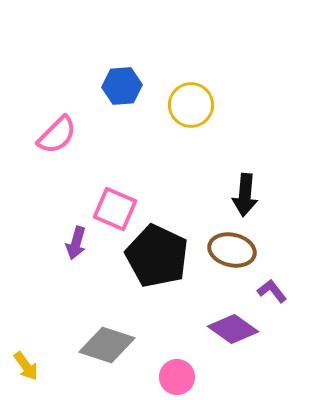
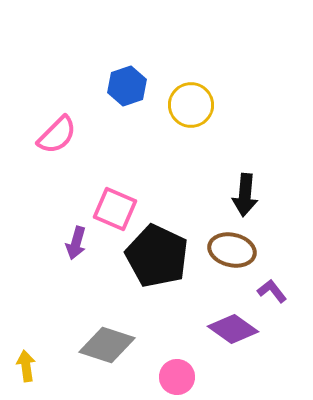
blue hexagon: moved 5 px right; rotated 15 degrees counterclockwise
yellow arrow: rotated 152 degrees counterclockwise
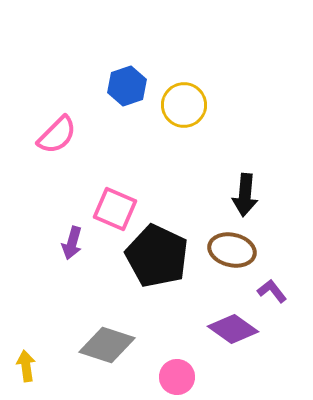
yellow circle: moved 7 px left
purple arrow: moved 4 px left
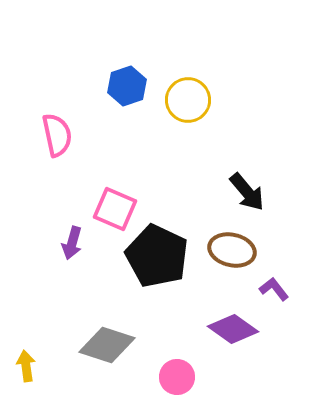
yellow circle: moved 4 px right, 5 px up
pink semicircle: rotated 57 degrees counterclockwise
black arrow: moved 2 px right, 3 px up; rotated 45 degrees counterclockwise
purple L-shape: moved 2 px right, 2 px up
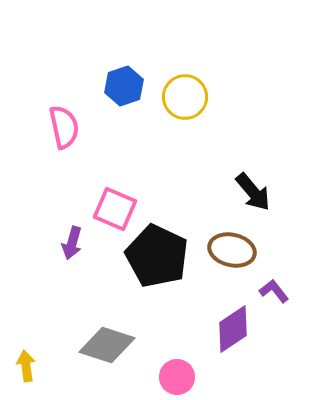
blue hexagon: moved 3 px left
yellow circle: moved 3 px left, 3 px up
pink semicircle: moved 7 px right, 8 px up
black arrow: moved 6 px right
purple L-shape: moved 2 px down
purple diamond: rotated 69 degrees counterclockwise
